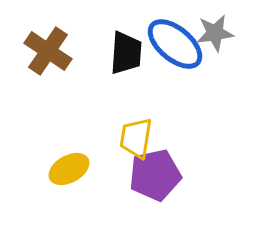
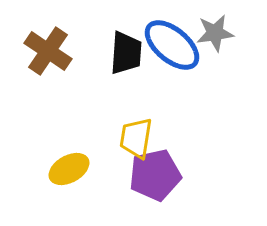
blue ellipse: moved 3 px left, 1 px down
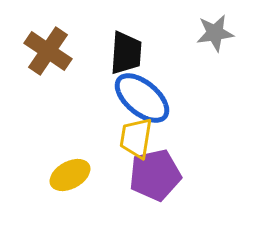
blue ellipse: moved 30 px left, 53 px down
yellow ellipse: moved 1 px right, 6 px down
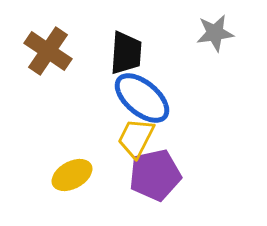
yellow trapezoid: rotated 18 degrees clockwise
yellow ellipse: moved 2 px right
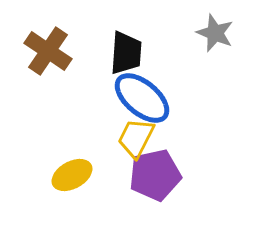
gray star: rotated 30 degrees clockwise
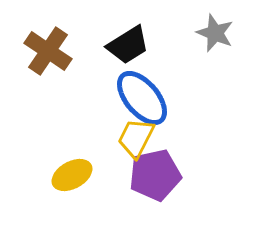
black trapezoid: moved 2 px right, 8 px up; rotated 54 degrees clockwise
blue ellipse: rotated 10 degrees clockwise
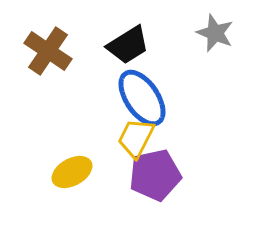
blue ellipse: rotated 6 degrees clockwise
yellow ellipse: moved 3 px up
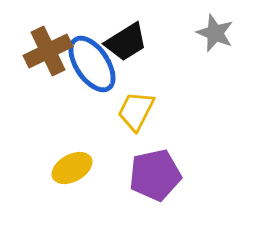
black trapezoid: moved 2 px left, 3 px up
brown cross: rotated 30 degrees clockwise
blue ellipse: moved 50 px left, 34 px up
yellow trapezoid: moved 27 px up
yellow ellipse: moved 4 px up
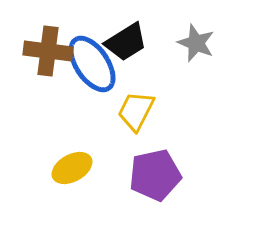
gray star: moved 19 px left, 10 px down
brown cross: rotated 33 degrees clockwise
